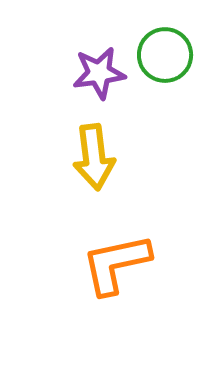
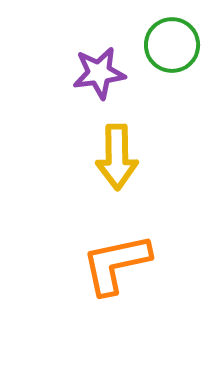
green circle: moved 7 px right, 10 px up
yellow arrow: moved 23 px right; rotated 6 degrees clockwise
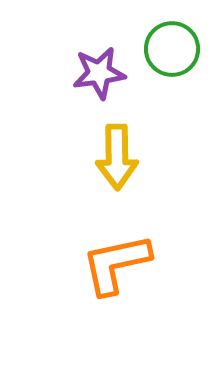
green circle: moved 4 px down
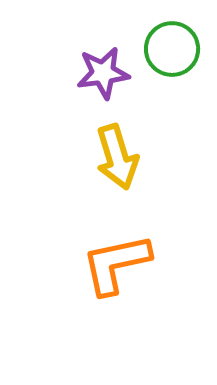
purple star: moved 4 px right
yellow arrow: rotated 16 degrees counterclockwise
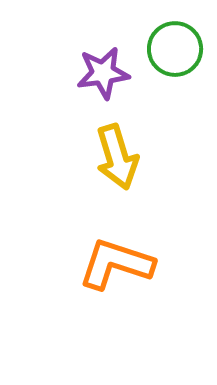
green circle: moved 3 px right
orange L-shape: rotated 30 degrees clockwise
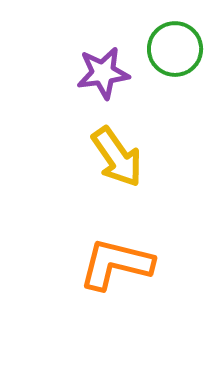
yellow arrow: rotated 18 degrees counterclockwise
orange L-shape: rotated 4 degrees counterclockwise
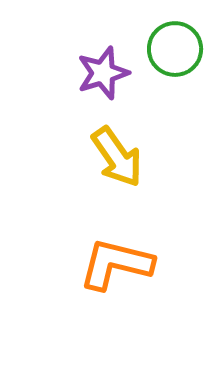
purple star: rotated 10 degrees counterclockwise
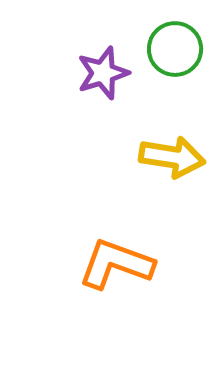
yellow arrow: moved 55 px right; rotated 46 degrees counterclockwise
orange L-shape: rotated 6 degrees clockwise
